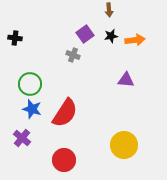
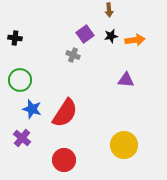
green circle: moved 10 px left, 4 px up
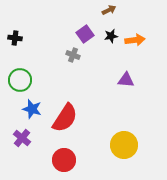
brown arrow: rotated 112 degrees counterclockwise
red semicircle: moved 5 px down
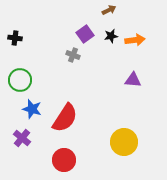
purple triangle: moved 7 px right
yellow circle: moved 3 px up
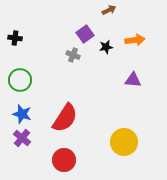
black star: moved 5 px left, 11 px down
blue star: moved 10 px left, 5 px down
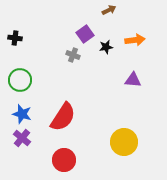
red semicircle: moved 2 px left, 1 px up
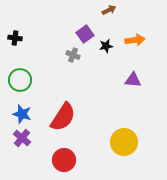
black star: moved 1 px up
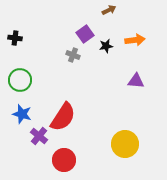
purple triangle: moved 3 px right, 1 px down
purple cross: moved 17 px right, 2 px up
yellow circle: moved 1 px right, 2 px down
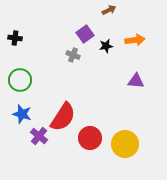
red circle: moved 26 px right, 22 px up
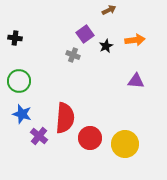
black star: rotated 16 degrees counterclockwise
green circle: moved 1 px left, 1 px down
red semicircle: moved 2 px right, 1 px down; rotated 28 degrees counterclockwise
